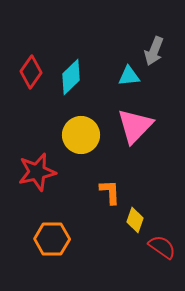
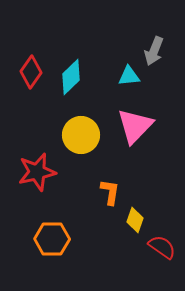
orange L-shape: rotated 12 degrees clockwise
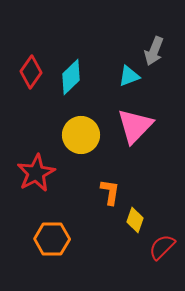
cyan triangle: rotated 15 degrees counterclockwise
red star: moved 1 px left, 1 px down; rotated 15 degrees counterclockwise
red semicircle: rotated 80 degrees counterclockwise
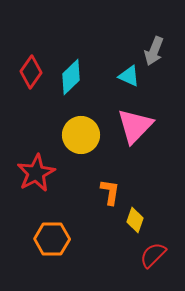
cyan triangle: rotated 45 degrees clockwise
red semicircle: moved 9 px left, 8 px down
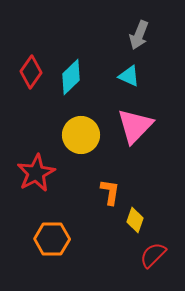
gray arrow: moved 15 px left, 16 px up
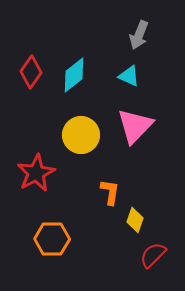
cyan diamond: moved 3 px right, 2 px up; rotated 6 degrees clockwise
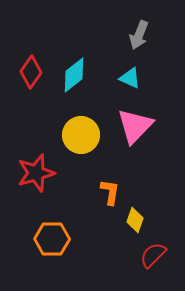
cyan triangle: moved 1 px right, 2 px down
red star: rotated 12 degrees clockwise
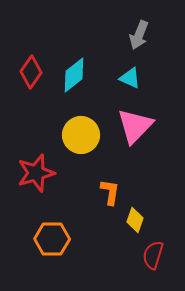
red semicircle: rotated 28 degrees counterclockwise
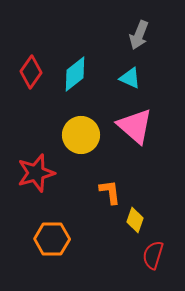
cyan diamond: moved 1 px right, 1 px up
pink triangle: rotated 33 degrees counterclockwise
orange L-shape: rotated 16 degrees counterclockwise
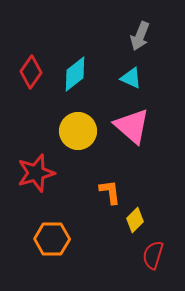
gray arrow: moved 1 px right, 1 px down
cyan triangle: moved 1 px right
pink triangle: moved 3 px left
yellow circle: moved 3 px left, 4 px up
yellow diamond: rotated 25 degrees clockwise
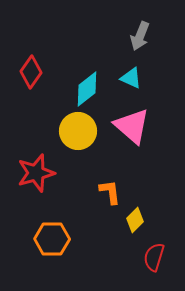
cyan diamond: moved 12 px right, 15 px down
red semicircle: moved 1 px right, 2 px down
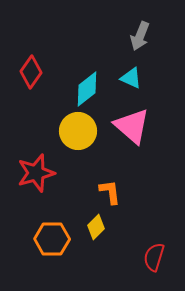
yellow diamond: moved 39 px left, 7 px down
